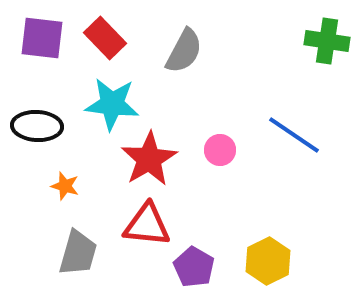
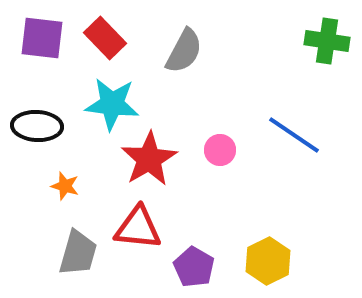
red triangle: moved 9 px left, 3 px down
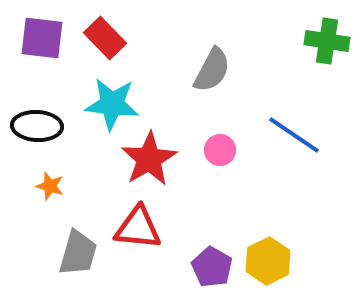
gray semicircle: moved 28 px right, 19 px down
orange star: moved 15 px left
purple pentagon: moved 18 px right
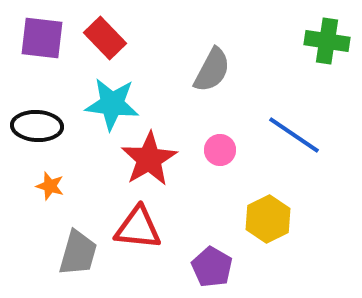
yellow hexagon: moved 42 px up
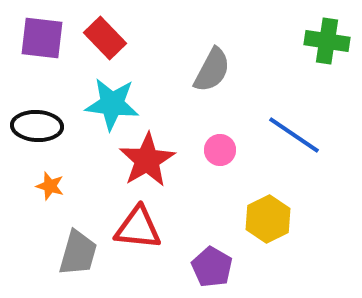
red star: moved 2 px left, 1 px down
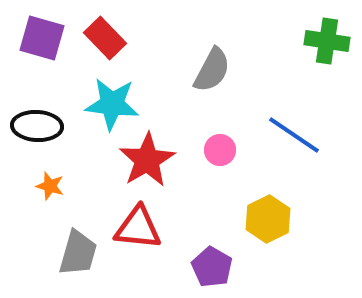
purple square: rotated 9 degrees clockwise
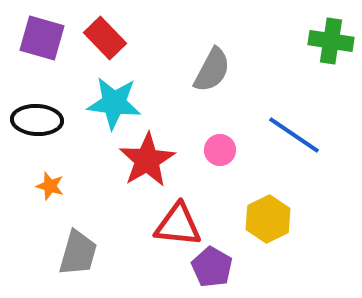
green cross: moved 4 px right
cyan star: moved 2 px right, 1 px up
black ellipse: moved 6 px up
red triangle: moved 40 px right, 3 px up
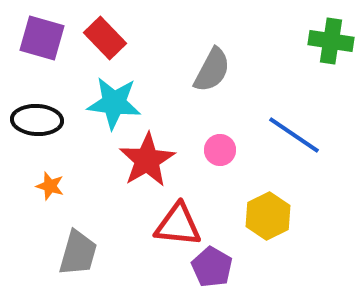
yellow hexagon: moved 3 px up
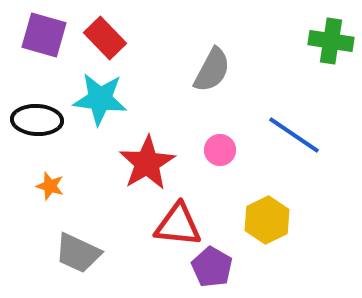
purple square: moved 2 px right, 3 px up
cyan star: moved 14 px left, 4 px up
red star: moved 3 px down
yellow hexagon: moved 1 px left, 4 px down
gray trapezoid: rotated 99 degrees clockwise
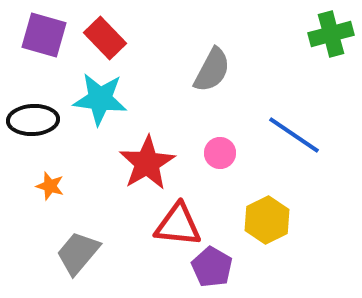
green cross: moved 7 px up; rotated 24 degrees counterclockwise
black ellipse: moved 4 px left; rotated 6 degrees counterclockwise
pink circle: moved 3 px down
gray trapezoid: rotated 105 degrees clockwise
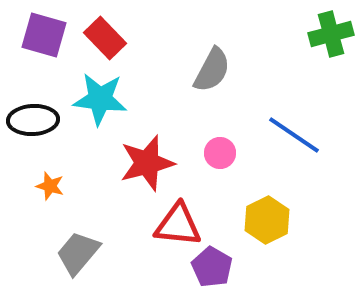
red star: rotated 16 degrees clockwise
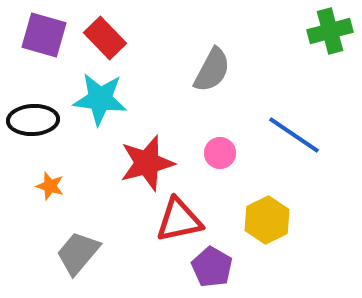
green cross: moved 1 px left, 3 px up
red triangle: moved 1 px right, 5 px up; rotated 18 degrees counterclockwise
